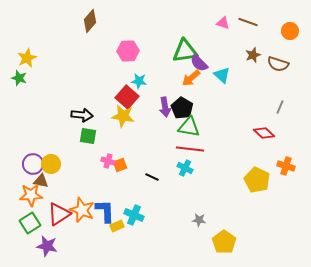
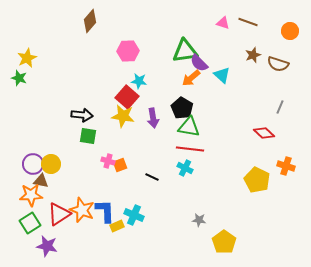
purple arrow at (165, 107): moved 12 px left, 11 px down
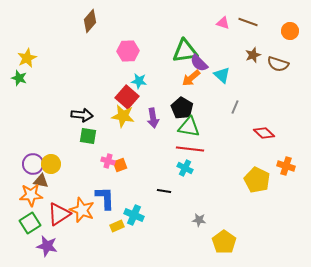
gray line at (280, 107): moved 45 px left
black line at (152, 177): moved 12 px right, 14 px down; rotated 16 degrees counterclockwise
blue L-shape at (105, 211): moved 13 px up
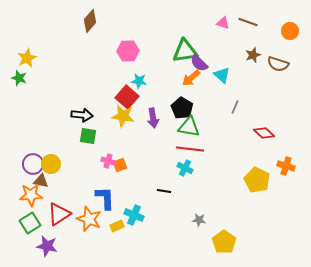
orange star at (82, 210): moved 7 px right, 9 px down
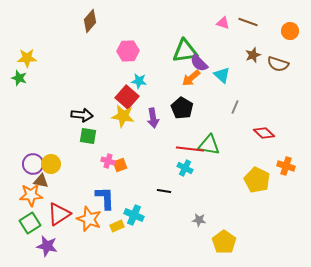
yellow star at (27, 58): rotated 24 degrees clockwise
green triangle at (189, 127): moved 20 px right, 18 px down
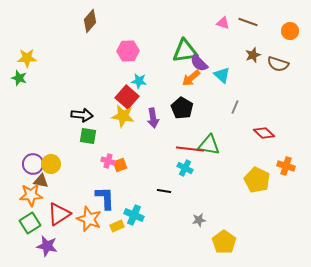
gray star at (199, 220): rotated 16 degrees counterclockwise
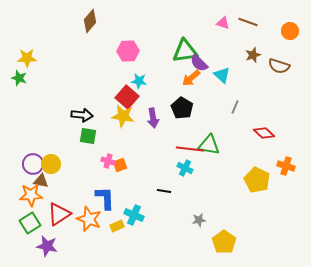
brown semicircle at (278, 64): moved 1 px right, 2 px down
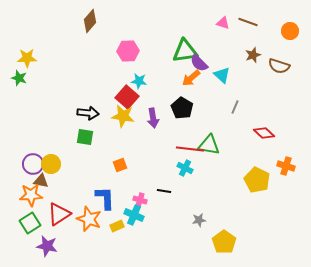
black arrow at (82, 115): moved 6 px right, 2 px up
green square at (88, 136): moved 3 px left, 1 px down
pink cross at (108, 161): moved 32 px right, 39 px down
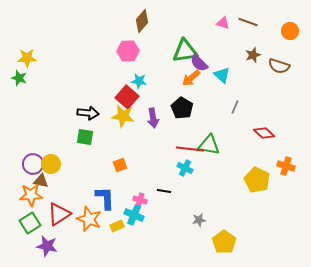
brown diamond at (90, 21): moved 52 px right
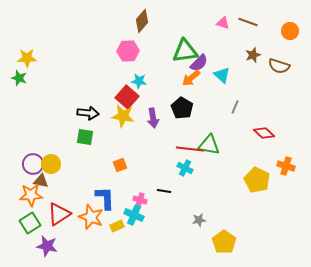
purple semicircle at (199, 63): rotated 90 degrees counterclockwise
orange star at (89, 219): moved 2 px right, 2 px up
